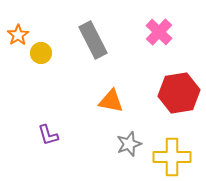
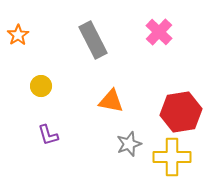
yellow circle: moved 33 px down
red hexagon: moved 2 px right, 19 px down
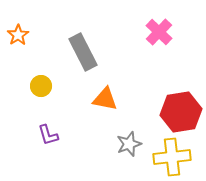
gray rectangle: moved 10 px left, 12 px down
orange triangle: moved 6 px left, 2 px up
yellow cross: rotated 6 degrees counterclockwise
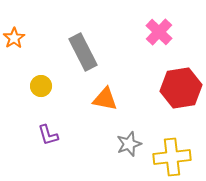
orange star: moved 4 px left, 3 px down
red hexagon: moved 24 px up
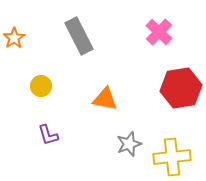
gray rectangle: moved 4 px left, 16 px up
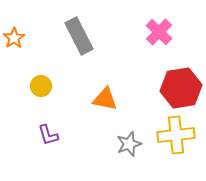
yellow cross: moved 4 px right, 22 px up
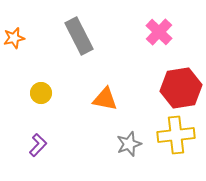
orange star: rotated 20 degrees clockwise
yellow circle: moved 7 px down
purple L-shape: moved 10 px left, 10 px down; rotated 120 degrees counterclockwise
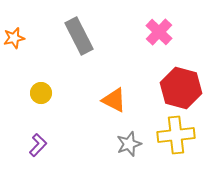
red hexagon: rotated 24 degrees clockwise
orange triangle: moved 9 px right, 1 px down; rotated 16 degrees clockwise
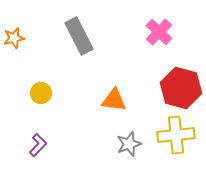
orange triangle: rotated 20 degrees counterclockwise
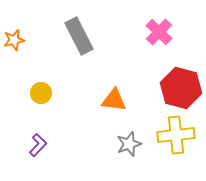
orange star: moved 2 px down
